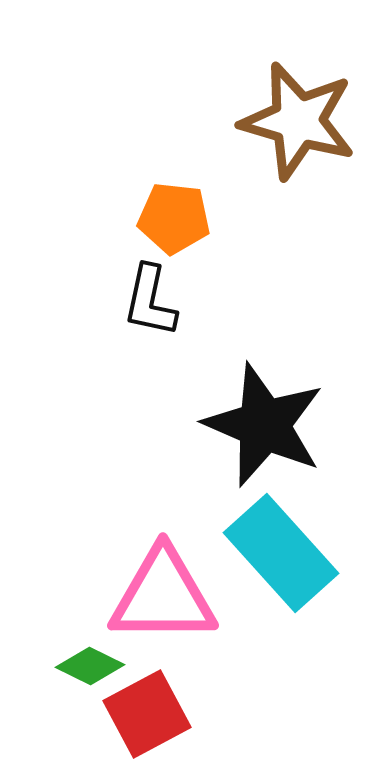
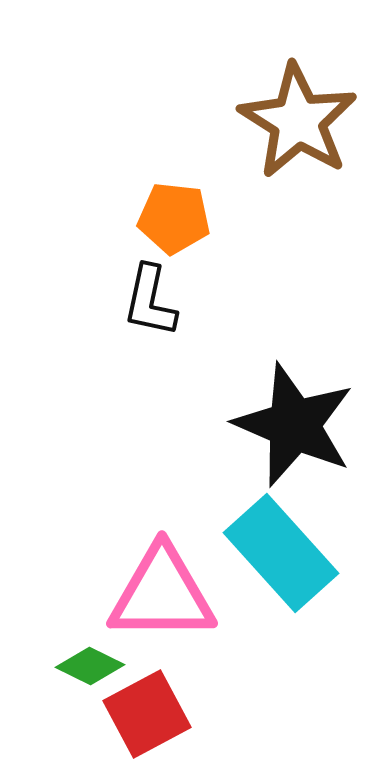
brown star: rotated 16 degrees clockwise
black star: moved 30 px right
pink triangle: moved 1 px left, 2 px up
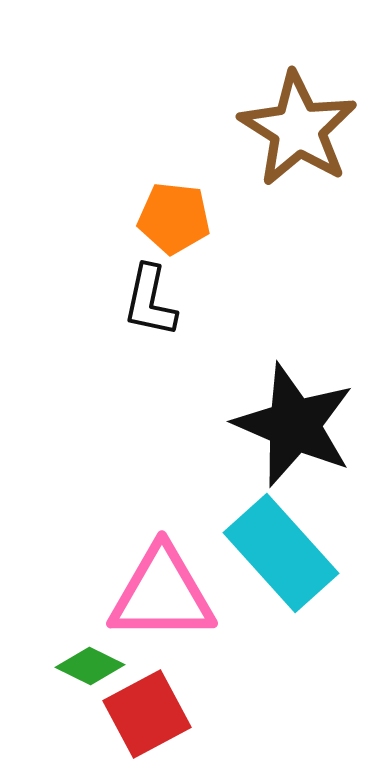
brown star: moved 8 px down
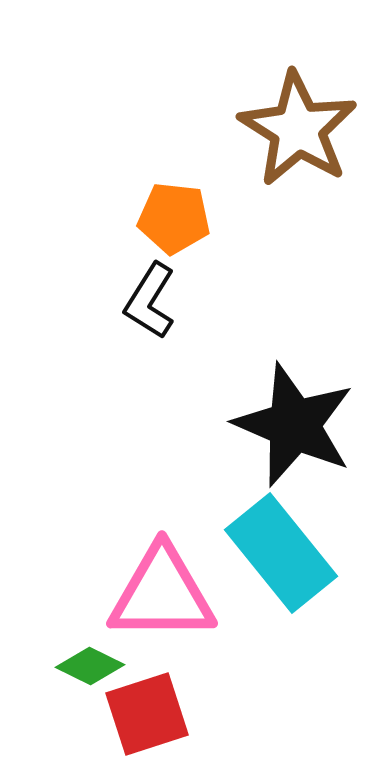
black L-shape: rotated 20 degrees clockwise
cyan rectangle: rotated 3 degrees clockwise
red square: rotated 10 degrees clockwise
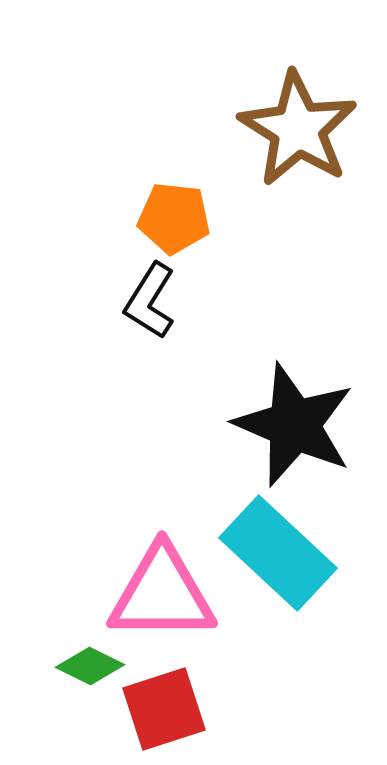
cyan rectangle: moved 3 px left; rotated 8 degrees counterclockwise
red square: moved 17 px right, 5 px up
